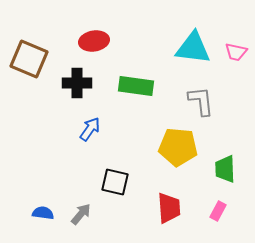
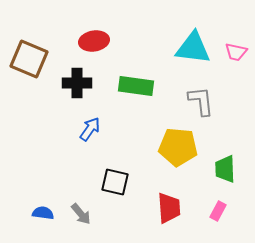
gray arrow: rotated 100 degrees clockwise
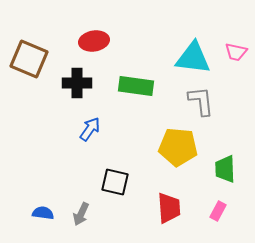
cyan triangle: moved 10 px down
gray arrow: rotated 65 degrees clockwise
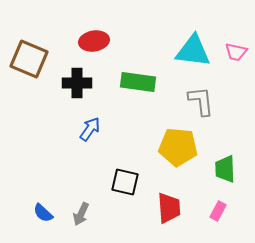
cyan triangle: moved 7 px up
green rectangle: moved 2 px right, 4 px up
black square: moved 10 px right
blue semicircle: rotated 145 degrees counterclockwise
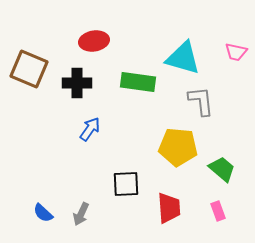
cyan triangle: moved 10 px left, 7 px down; rotated 9 degrees clockwise
brown square: moved 10 px down
green trapezoid: moved 3 px left; rotated 132 degrees clockwise
black square: moved 1 px right, 2 px down; rotated 16 degrees counterclockwise
pink rectangle: rotated 48 degrees counterclockwise
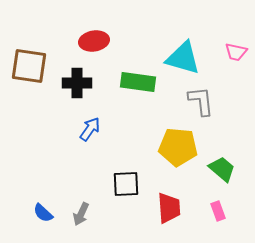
brown square: moved 3 px up; rotated 15 degrees counterclockwise
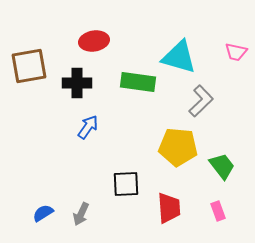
cyan triangle: moved 4 px left, 1 px up
brown square: rotated 18 degrees counterclockwise
gray L-shape: rotated 52 degrees clockwise
blue arrow: moved 2 px left, 2 px up
green trapezoid: moved 3 px up; rotated 12 degrees clockwise
blue semicircle: rotated 105 degrees clockwise
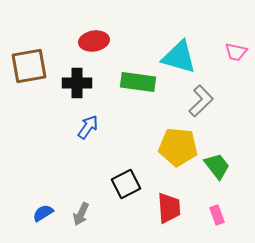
green trapezoid: moved 5 px left
black square: rotated 24 degrees counterclockwise
pink rectangle: moved 1 px left, 4 px down
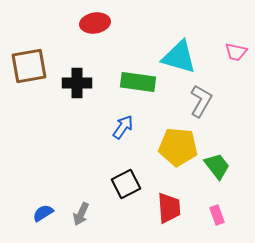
red ellipse: moved 1 px right, 18 px up
gray L-shape: rotated 16 degrees counterclockwise
blue arrow: moved 35 px right
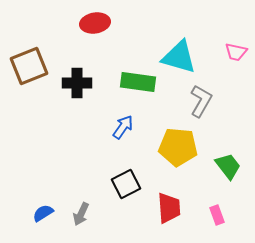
brown square: rotated 12 degrees counterclockwise
green trapezoid: moved 11 px right
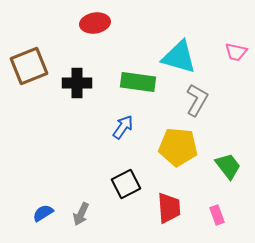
gray L-shape: moved 4 px left, 1 px up
